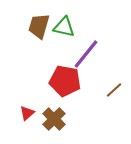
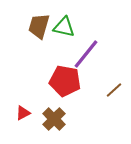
red triangle: moved 4 px left; rotated 14 degrees clockwise
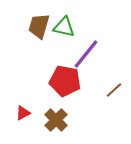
brown cross: moved 2 px right, 1 px down
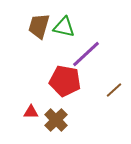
purple line: rotated 8 degrees clockwise
red triangle: moved 8 px right, 1 px up; rotated 28 degrees clockwise
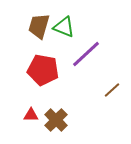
green triangle: rotated 10 degrees clockwise
red pentagon: moved 22 px left, 11 px up
brown line: moved 2 px left
red triangle: moved 3 px down
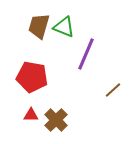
purple line: rotated 24 degrees counterclockwise
red pentagon: moved 11 px left, 7 px down
brown line: moved 1 px right
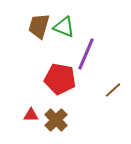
red pentagon: moved 28 px right, 2 px down
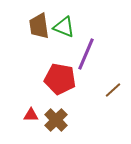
brown trapezoid: rotated 24 degrees counterclockwise
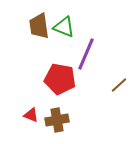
brown line: moved 6 px right, 5 px up
red triangle: rotated 21 degrees clockwise
brown cross: moved 1 px right; rotated 35 degrees clockwise
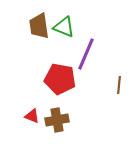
brown line: rotated 42 degrees counterclockwise
red triangle: moved 1 px right, 1 px down
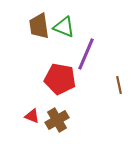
brown line: rotated 18 degrees counterclockwise
brown cross: rotated 20 degrees counterclockwise
